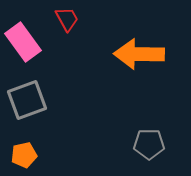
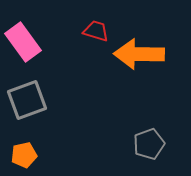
red trapezoid: moved 29 px right, 12 px down; rotated 44 degrees counterclockwise
gray pentagon: rotated 20 degrees counterclockwise
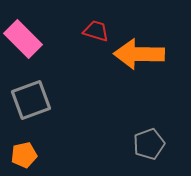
pink rectangle: moved 3 px up; rotated 9 degrees counterclockwise
gray square: moved 4 px right
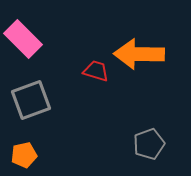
red trapezoid: moved 40 px down
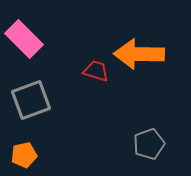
pink rectangle: moved 1 px right
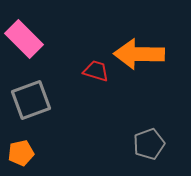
orange pentagon: moved 3 px left, 2 px up
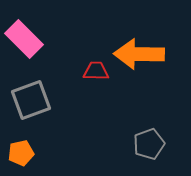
red trapezoid: rotated 16 degrees counterclockwise
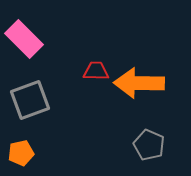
orange arrow: moved 29 px down
gray square: moved 1 px left
gray pentagon: moved 1 px down; rotated 28 degrees counterclockwise
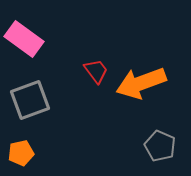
pink rectangle: rotated 9 degrees counterclockwise
red trapezoid: rotated 52 degrees clockwise
orange arrow: moved 2 px right; rotated 21 degrees counterclockwise
gray pentagon: moved 11 px right, 1 px down
